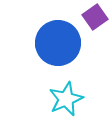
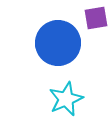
purple square: moved 1 px right, 1 px down; rotated 25 degrees clockwise
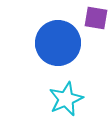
purple square: rotated 20 degrees clockwise
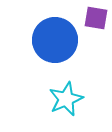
blue circle: moved 3 px left, 3 px up
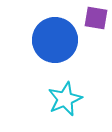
cyan star: moved 1 px left
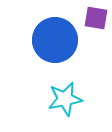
cyan star: rotated 12 degrees clockwise
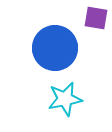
blue circle: moved 8 px down
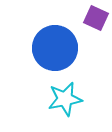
purple square: rotated 15 degrees clockwise
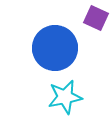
cyan star: moved 2 px up
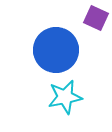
blue circle: moved 1 px right, 2 px down
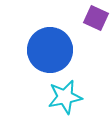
blue circle: moved 6 px left
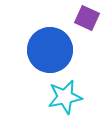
purple square: moved 9 px left
